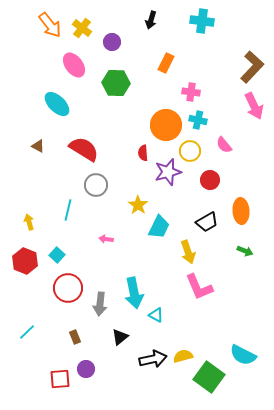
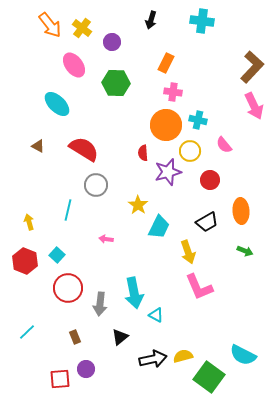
pink cross at (191, 92): moved 18 px left
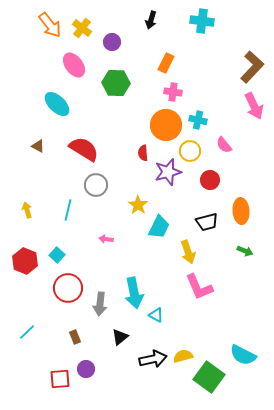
yellow arrow at (29, 222): moved 2 px left, 12 px up
black trapezoid at (207, 222): rotated 15 degrees clockwise
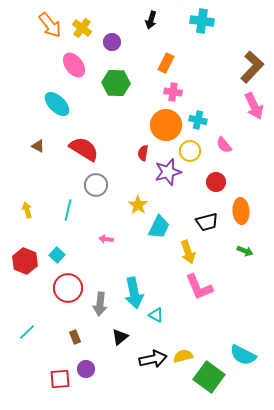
red semicircle at (143, 153): rotated 14 degrees clockwise
red circle at (210, 180): moved 6 px right, 2 px down
